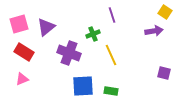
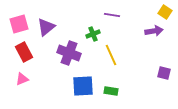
purple line: rotated 63 degrees counterclockwise
red rectangle: rotated 30 degrees clockwise
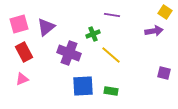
yellow line: rotated 25 degrees counterclockwise
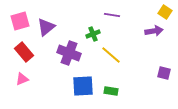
pink square: moved 1 px right, 3 px up
red rectangle: rotated 12 degrees counterclockwise
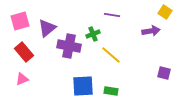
purple triangle: moved 1 px right, 1 px down
purple arrow: moved 3 px left
purple cross: moved 7 px up; rotated 10 degrees counterclockwise
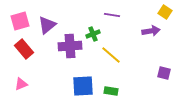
purple triangle: moved 3 px up
purple cross: moved 1 px right; rotated 15 degrees counterclockwise
red rectangle: moved 3 px up
pink triangle: moved 1 px left, 5 px down
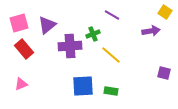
purple line: rotated 21 degrees clockwise
pink square: moved 1 px left, 2 px down
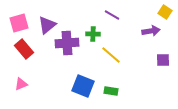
green cross: rotated 24 degrees clockwise
purple cross: moved 3 px left, 3 px up
purple square: moved 1 px left, 13 px up; rotated 16 degrees counterclockwise
blue square: rotated 25 degrees clockwise
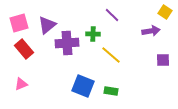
purple line: rotated 14 degrees clockwise
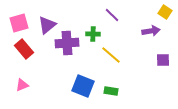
pink triangle: moved 1 px right, 1 px down
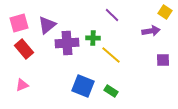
green cross: moved 4 px down
green rectangle: rotated 24 degrees clockwise
